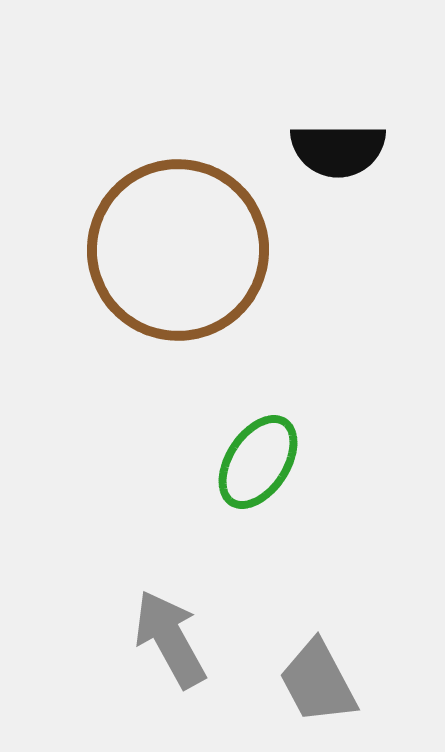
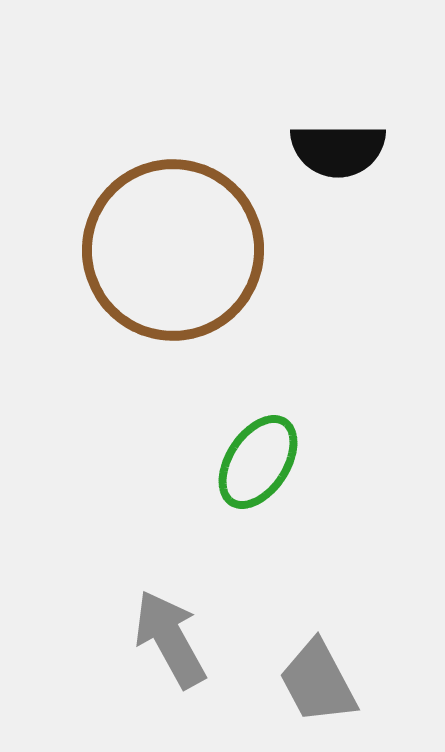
brown circle: moved 5 px left
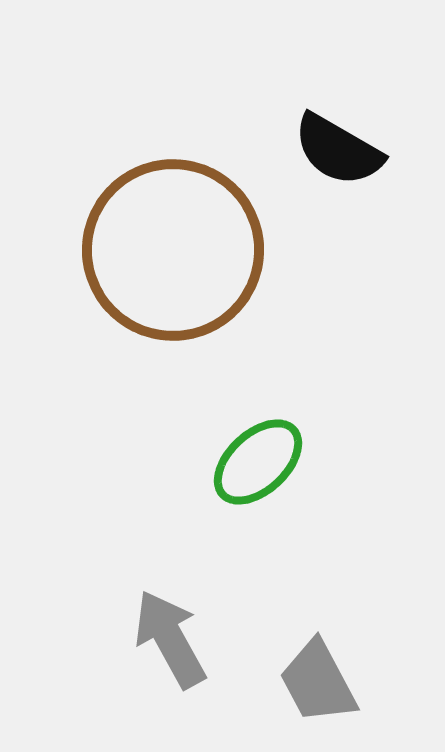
black semicircle: rotated 30 degrees clockwise
green ellipse: rotated 14 degrees clockwise
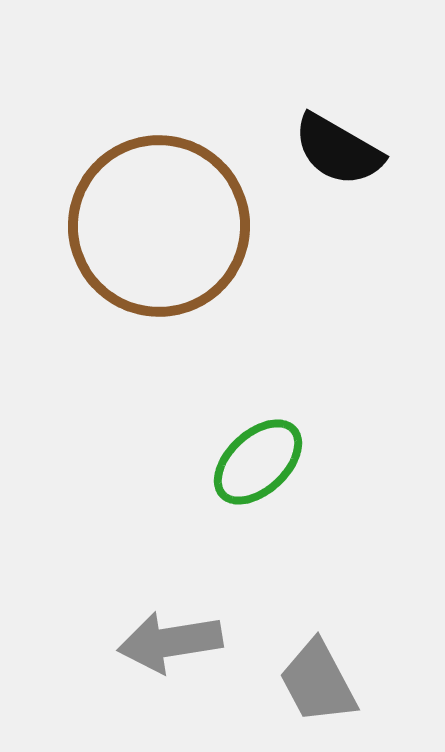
brown circle: moved 14 px left, 24 px up
gray arrow: moved 3 px down; rotated 70 degrees counterclockwise
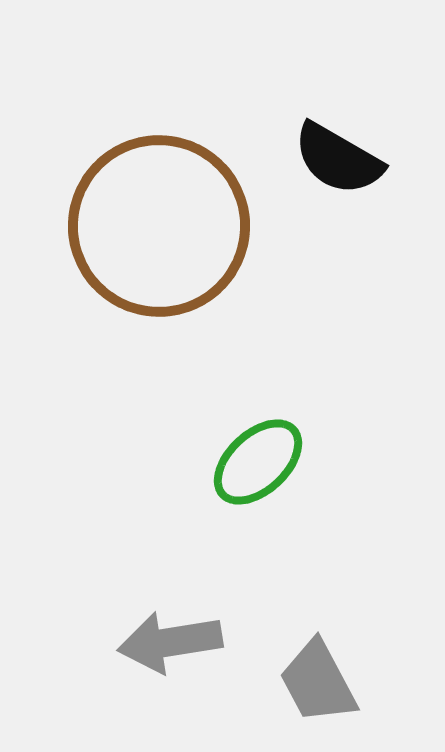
black semicircle: moved 9 px down
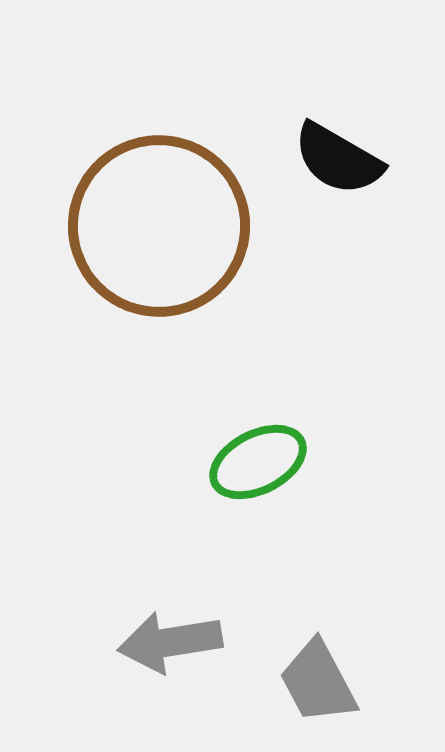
green ellipse: rotated 16 degrees clockwise
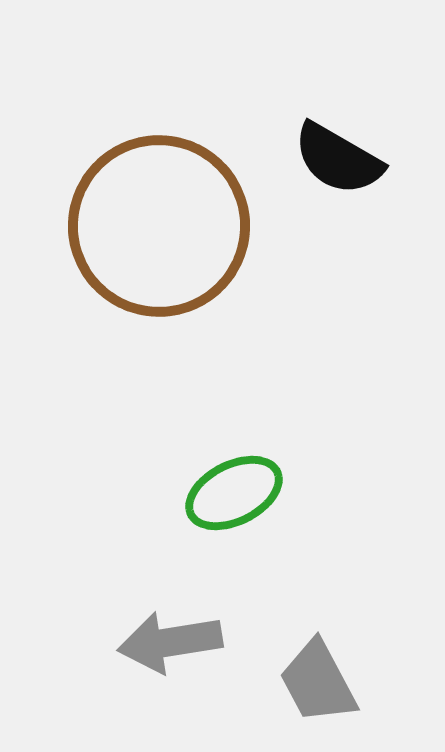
green ellipse: moved 24 px left, 31 px down
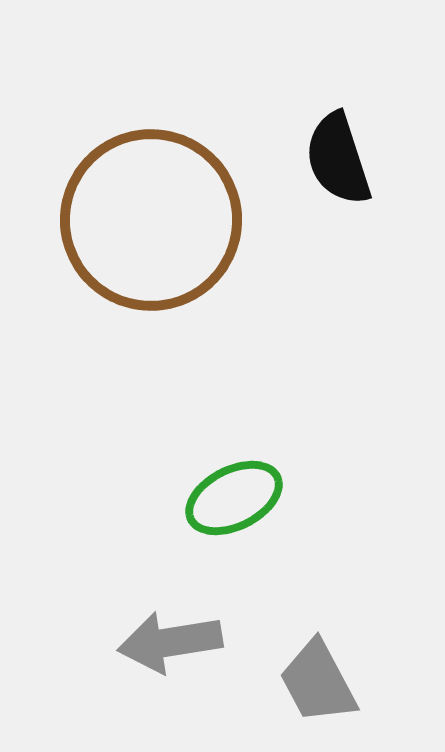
black semicircle: rotated 42 degrees clockwise
brown circle: moved 8 px left, 6 px up
green ellipse: moved 5 px down
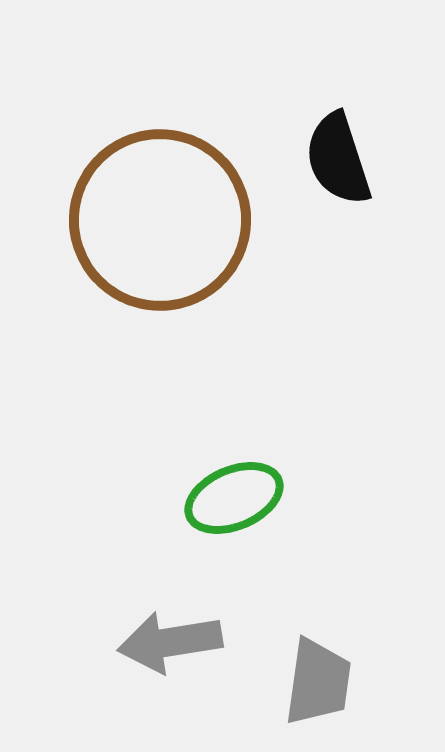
brown circle: moved 9 px right
green ellipse: rotated 4 degrees clockwise
gray trapezoid: rotated 144 degrees counterclockwise
